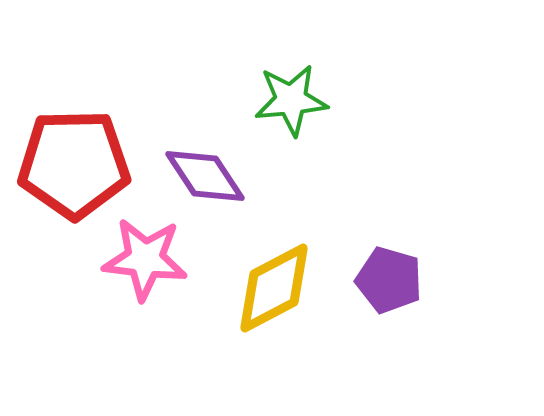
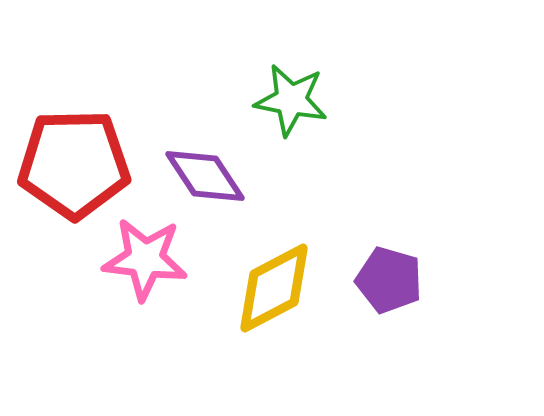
green star: rotated 16 degrees clockwise
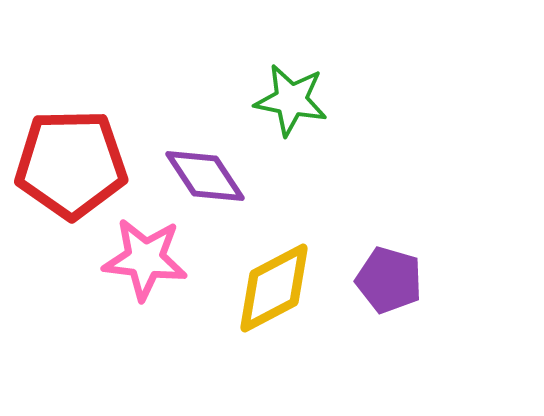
red pentagon: moved 3 px left
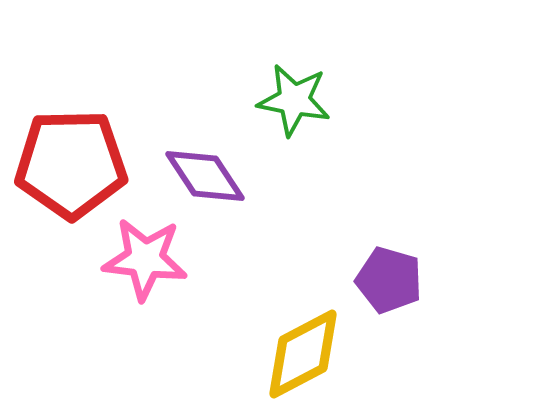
green star: moved 3 px right
yellow diamond: moved 29 px right, 66 px down
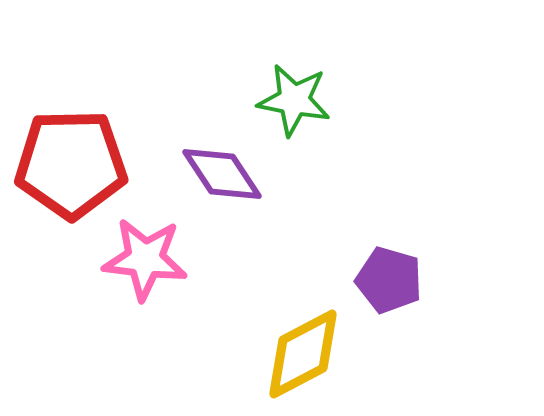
purple diamond: moved 17 px right, 2 px up
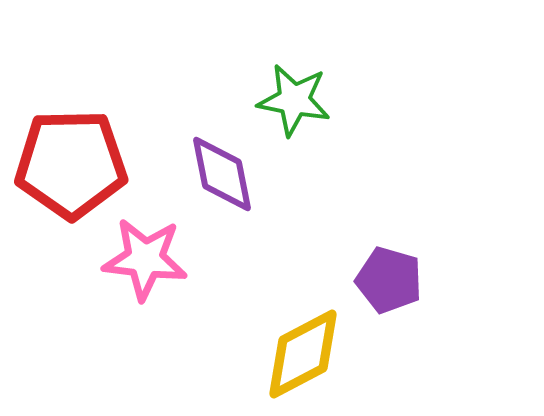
purple diamond: rotated 22 degrees clockwise
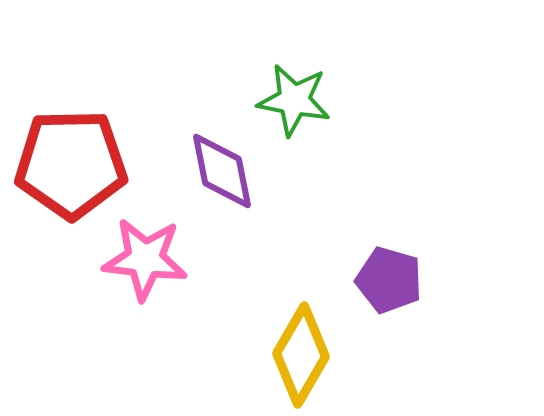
purple diamond: moved 3 px up
yellow diamond: moved 2 px left, 1 px down; rotated 32 degrees counterclockwise
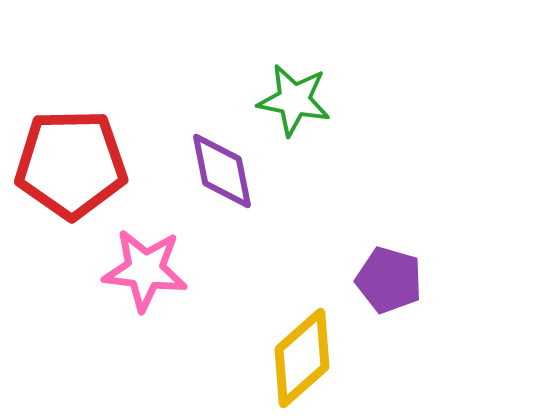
pink star: moved 11 px down
yellow diamond: moved 1 px right, 3 px down; rotated 18 degrees clockwise
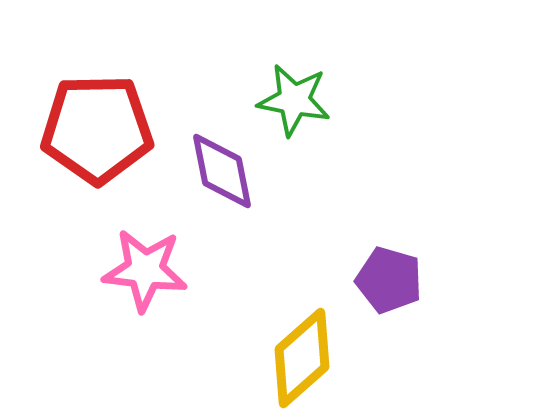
red pentagon: moved 26 px right, 35 px up
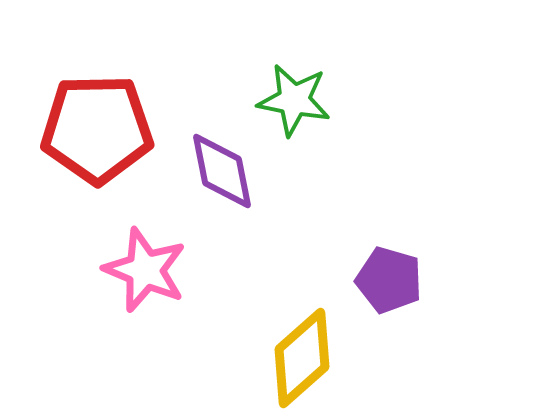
pink star: rotated 16 degrees clockwise
